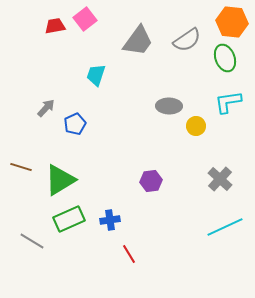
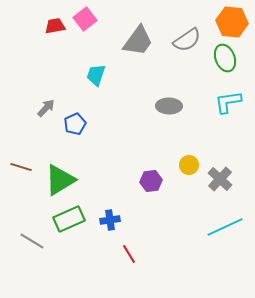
yellow circle: moved 7 px left, 39 px down
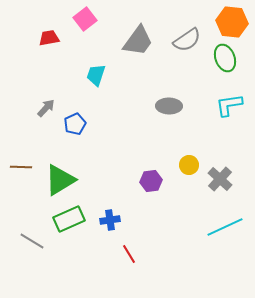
red trapezoid: moved 6 px left, 12 px down
cyan L-shape: moved 1 px right, 3 px down
brown line: rotated 15 degrees counterclockwise
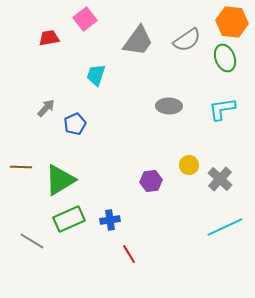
cyan L-shape: moved 7 px left, 4 px down
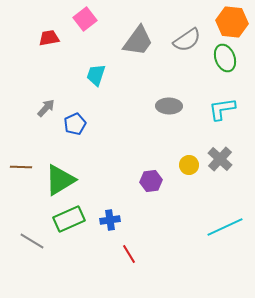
gray cross: moved 20 px up
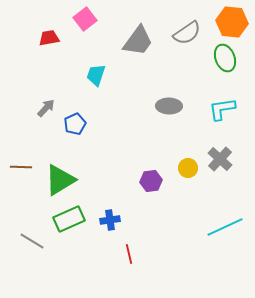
gray semicircle: moved 7 px up
yellow circle: moved 1 px left, 3 px down
red line: rotated 18 degrees clockwise
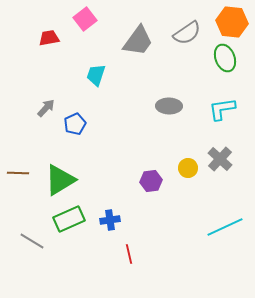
brown line: moved 3 px left, 6 px down
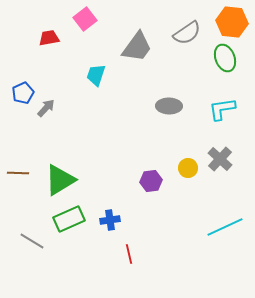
gray trapezoid: moved 1 px left, 6 px down
blue pentagon: moved 52 px left, 31 px up
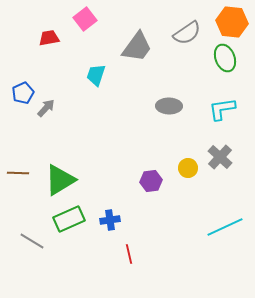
gray cross: moved 2 px up
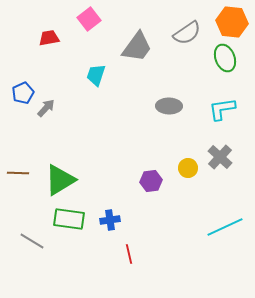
pink square: moved 4 px right
green rectangle: rotated 32 degrees clockwise
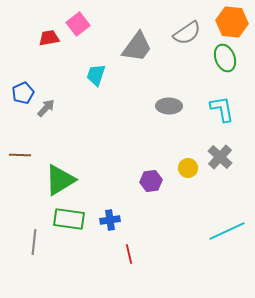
pink square: moved 11 px left, 5 px down
cyan L-shape: rotated 88 degrees clockwise
brown line: moved 2 px right, 18 px up
cyan line: moved 2 px right, 4 px down
gray line: moved 2 px right, 1 px down; rotated 65 degrees clockwise
